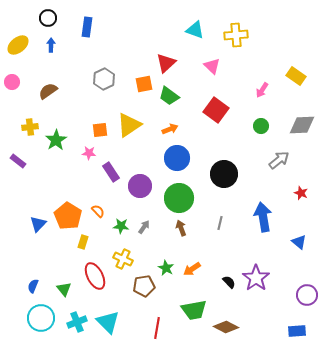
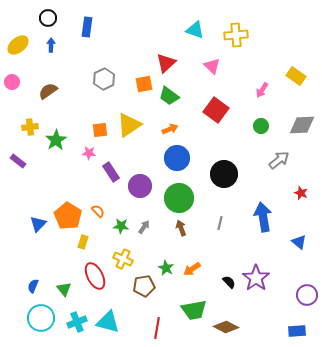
cyan triangle at (108, 322): rotated 30 degrees counterclockwise
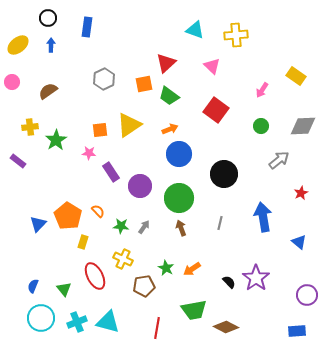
gray diamond at (302, 125): moved 1 px right, 1 px down
blue circle at (177, 158): moved 2 px right, 4 px up
red star at (301, 193): rotated 24 degrees clockwise
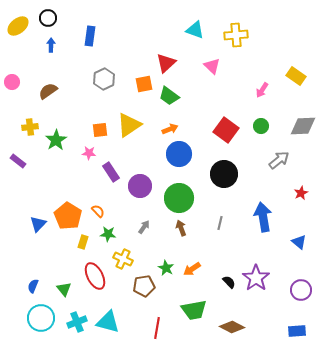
blue rectangle at (87, 27): moved 3 px right, 9 px down
yellow ellipse at (18, 45): moved 19 px up
red square at (216, 110): moved 10 px right, 20 px down
green star at (121, 226): moved 13 px left, 8 px down
purple circle at (307, 295): moved 6 px left, 5 px up
brown diamond at (226, 327): moved 6 px right
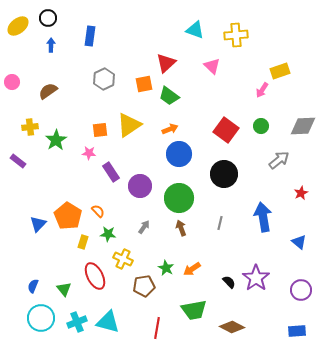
yellow rectangle at (296, 76): moved 16 px left, 5 px up; rotated 54 degrees counterclockwise
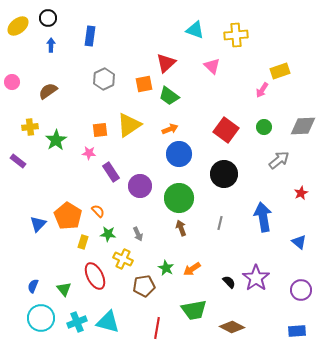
green circle at (261, 126): moved 3 px right, 1 px down
gray arrow at (144, 227): moved 6 px left, 7 px down; rotated 120 degrees clockwise
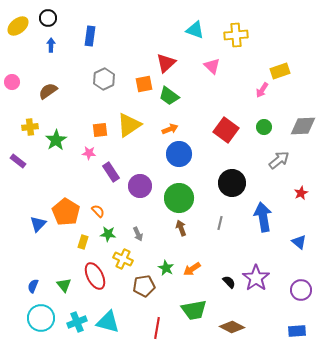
black circle at (224, 174): moved 8 px right, 9 px down
orange pentagon at (68, 216): moved 2 px left, 4 px up
green triangle at (64, 289): moved 4 px up
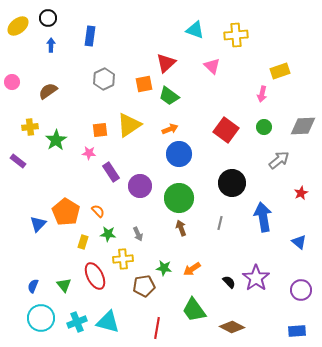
pink arrow at (262, 90): moved 4 px down; rotated 21 degrees counterclockwise
yellow cross at (123, 259): rotated 30 degrees counterclockwise
green star at (166, 268): moved 2 px left; rotated 21 degrees counterclockwise
green trapezoid at (194, 310): rotated 64 degrees clockwise
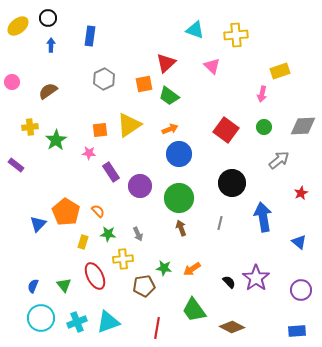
purple rectangle at (18, 161): moved 2 px left, 4 px down
cyan triangle at (108, 322): rotated 35 degrees counterclockwise
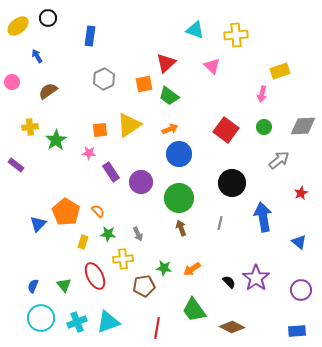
blue arrow at (51, 45): moved 14 px left, 11 px down; rotated 32 degrees counterclockwise
purple circle at (140, 186): moved 1 px right, 4 px up
